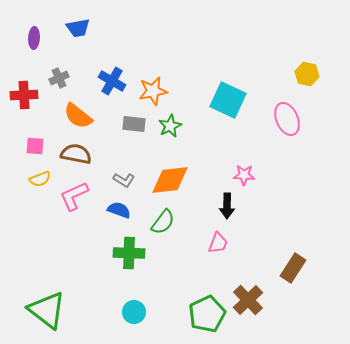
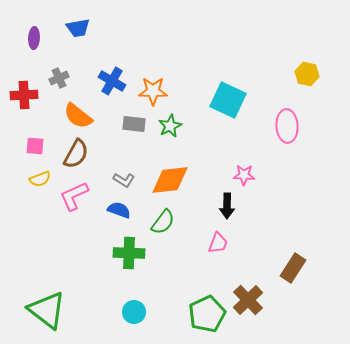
orange star: rotated 12 degrees clockwise
pink ellipse: moved 7 px down; rotated 20 degrees clockwise
brown semicircle: rotated 108 degrees clockwise
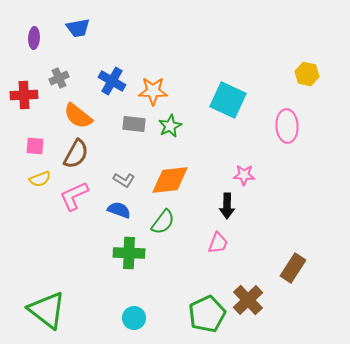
cyan circle: moved 6 px down
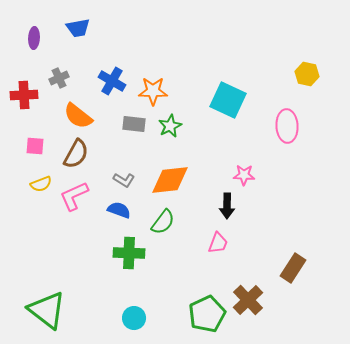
yellow semicircle: moved 1 px right, 5 px down
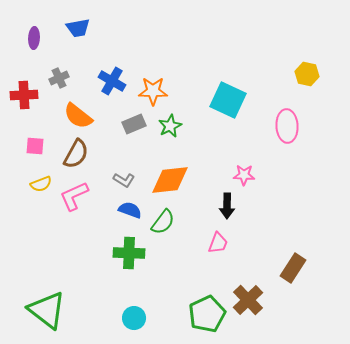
gray rectangle: rotated 30 degrees counterclockwise
blue semicircle: moved 11 px right
